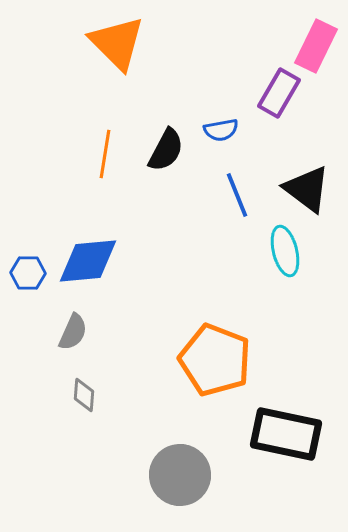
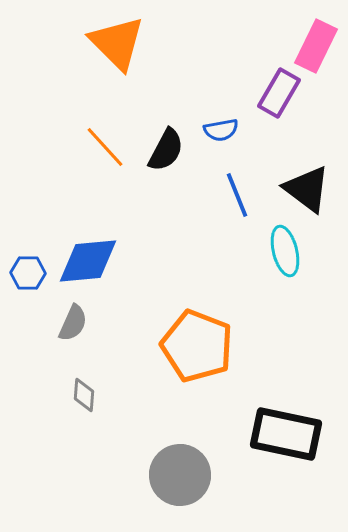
orange line: moved 7 px up; rotated 51 degrees counterclockwise
gray semicircle: moved 9 px up
orange pentagon: moved 18 px left, 14 px up
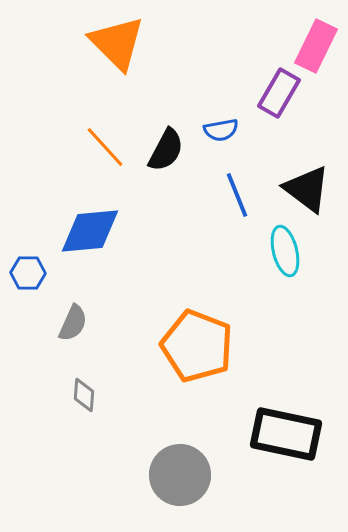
blue diamond: moved 2 px right, 30 px up
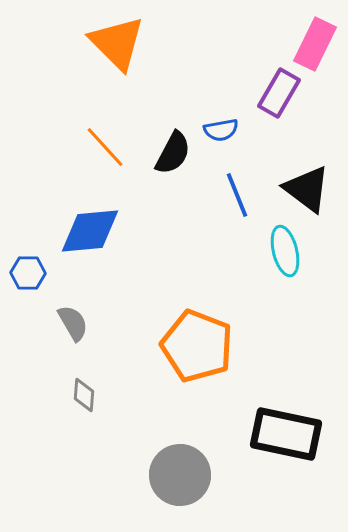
pink rectangle: moved 1 px left, 2 px up
black semicircle: moved 7 px right, 3 px down
gray semicircle: rotated 54 degrees counterclockwise
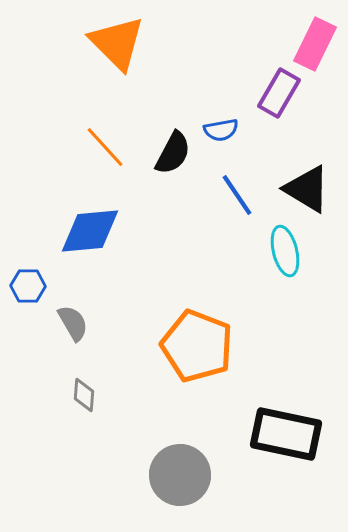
black triangle: rotated 6 degrees counterclockwise
blue line: rotated 12 degrees counterclockwise
blue hexagon: moved 13 px down
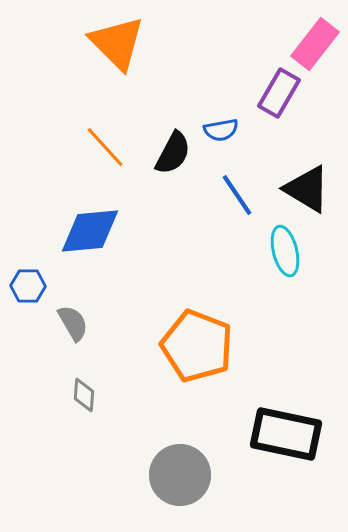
pink rectangle: rotated 12 degrees clockwise
